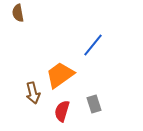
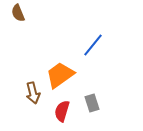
brown semicircle: rotated 12 degrees counterclockwise
gray rectangle: moved 2 px left, 1 px up
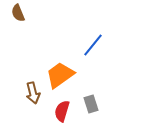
gray rectangle: moved 1 px left, 1 px down
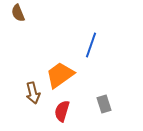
blue line: moved 2 px left; rotated 20 degrees counterclockwise
gray rectangle: moved 13 px right
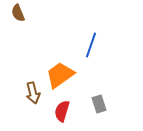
gray rectangle: moved 5 px left
